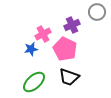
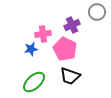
pink cross: rotated 21 degrees clockwise
black trapezoid: moved 1 px right, 1 px up
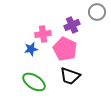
green ellipse: rotated 75 degrees clockwise
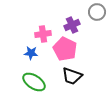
blue star: moved 4 px down; rotated 16 degrees clockwise
black trapezoid: moved 2 px right
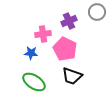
purple cross: moved 3 px left, 4 px up
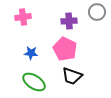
purple cross: rotated 21 degrees clockwise
pink cross: moved 20 px left, 17 px up
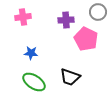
gray circle: moved 1 px right
purple cross: moved 3 px left, 1 px up
pink pentagon: moved 21 px right, 10 px up
black trapezoid: moved 2 px left, 1 px down
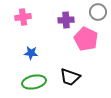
green ellipse: rotated 45 degrees counterclockwise
